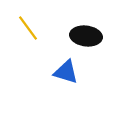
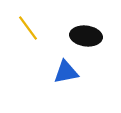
blue triangle: rotated 28 degrees counterclockwise
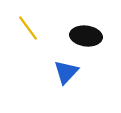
blue triangle: rotated 36 degrees counterclockwise
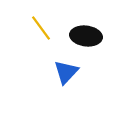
yellow line: moved 13 px right
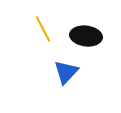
yellow line: moved 2 px right, 1 px down; rotated 8 degrees clockwise
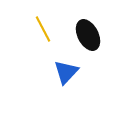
black ellipse: moved 2 px right, 1 px up; rotated 56 degrees clockwise
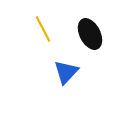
black ellipse: moved 2 px right, 1 px up
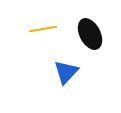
yellow line: rotated 72 degrees counterclockwise
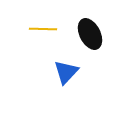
yellow line: rotated 12 degrees clockwise
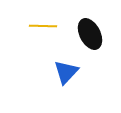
yellow line: moved 3 px up
